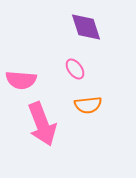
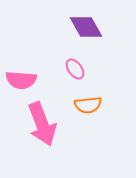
purple diamond: rotated 12 degrees counterclockwise
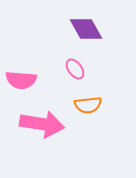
purple diamond: moved 2 px down
pink arrow: rotated 60 degrees counterclockwise
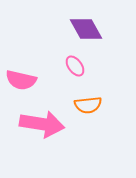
pink ellipse: moved 3 px up
pink semicircle: rotated 8 degrees clockwise
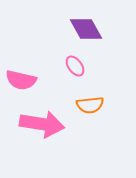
orange semicircle: moved 2 px right
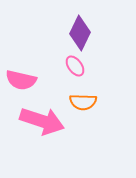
purple diamond: moved 6 px left, 4 px down; rotated 56 degrees clockwise
orange semicircle: moved 7 px left, 3 px up; rotated 8 degrees clockwise
pink arrow: moved 3 px up; rotated 9 degrees clockwise
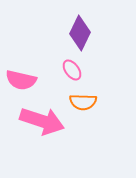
pink ellipse: moved 3 px left, 4 px down
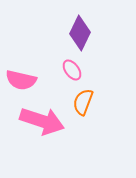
orange semicircle: rotated 108 degrees clockwise
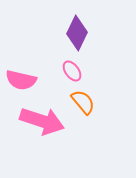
purple diamond: moved 3 px left
pink ellipse: moved 1 px down
orange semicircle: rotated 120 degrees clockwise
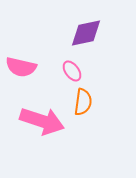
purple diamond: moved 9 px right; rotated 52 degrees clockwise
pink semicircle: moved 13 px up
orange semicircle: rotated 48 degrees clockwise
